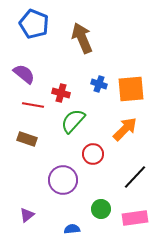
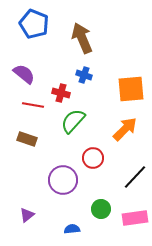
blue cross: moved 15 px left, 9 px up
red circle: moved 4 px down
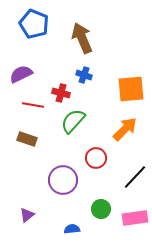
purple semicircle: moved 3 px left; rotated 65 degrees counterclockwise
red circle: moved 3 px right
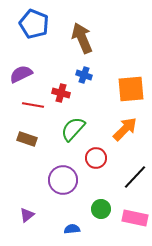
green semicircle: moved 8 px down
pink rectangle: rotated 20 degrees clockwise
